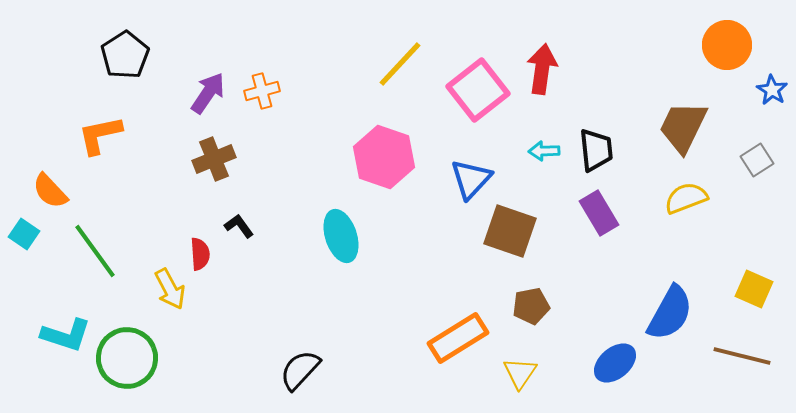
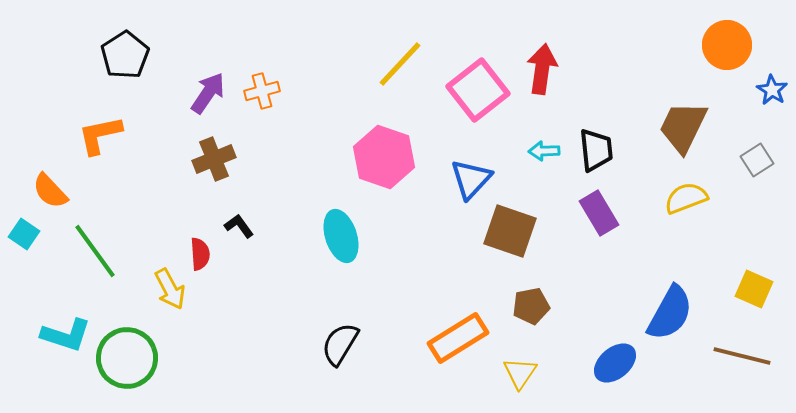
black semicircle: moved 40 px right, 26 px up; rotated 12 degrees counterclockwise
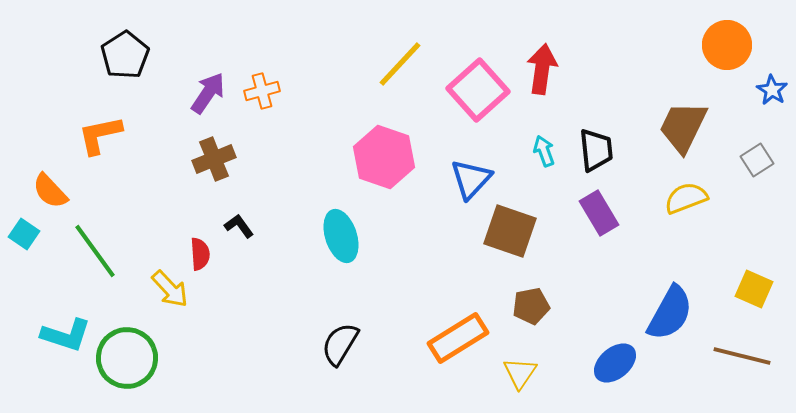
pink square: rotated 4 degrees counterclockwise
cyan arrow: rotated 72 degrees clockwise
yellow arrow: rotated 15 degrees counterclockwise
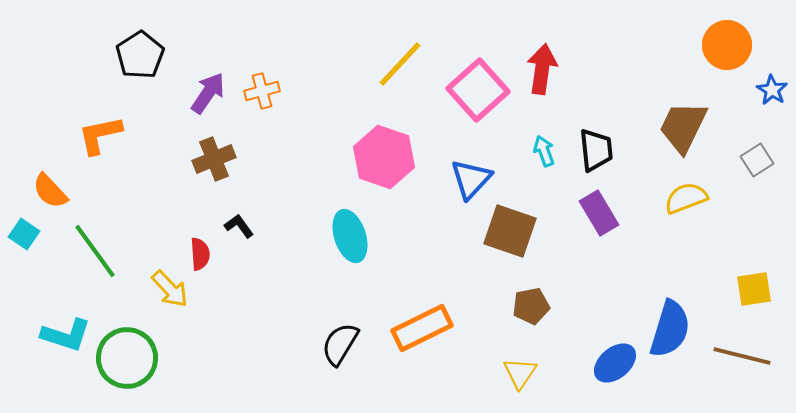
black pentagon: moved 15 px right
cyan ellipse: moved 9 px right
yellow square: rotated 33 degrees counterclockwise
blue semicircle: moved 16 px down; rotated 12 degrees counterclockwise
orange rectangle: moved 36 px left, 10 px up; rotated 6 degrees clockwise
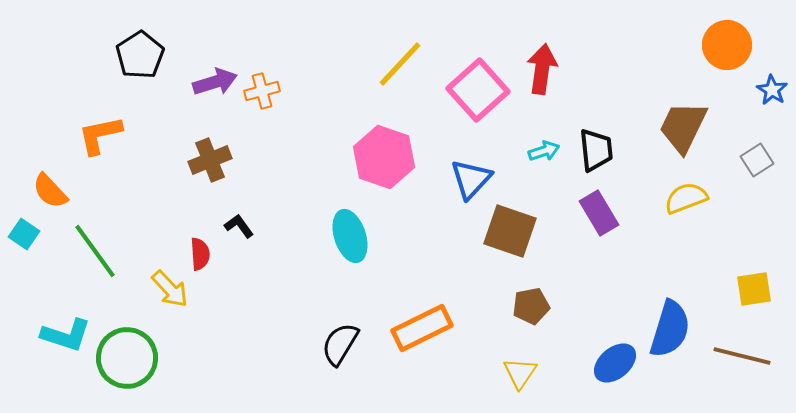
purple arrow: moved 7 px right, 11 px up; rotated 39 degrees clockwise
cyan arrow: rotated 92 degrees clockwise
brown cross: moved 4 px left, 1 px down
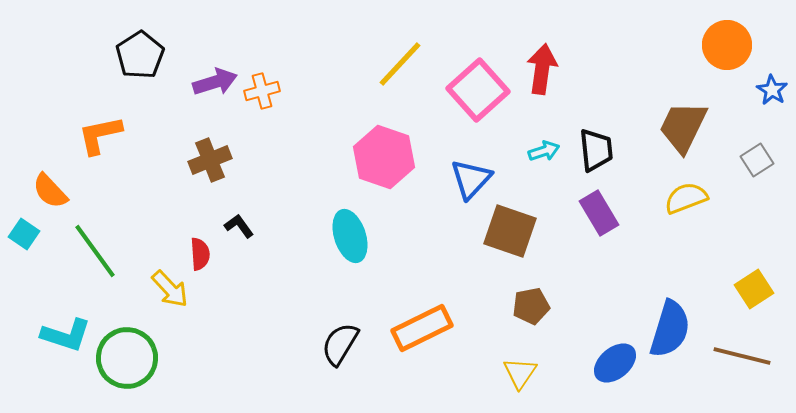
yellow square: rotated 24 degrees counterclockwise
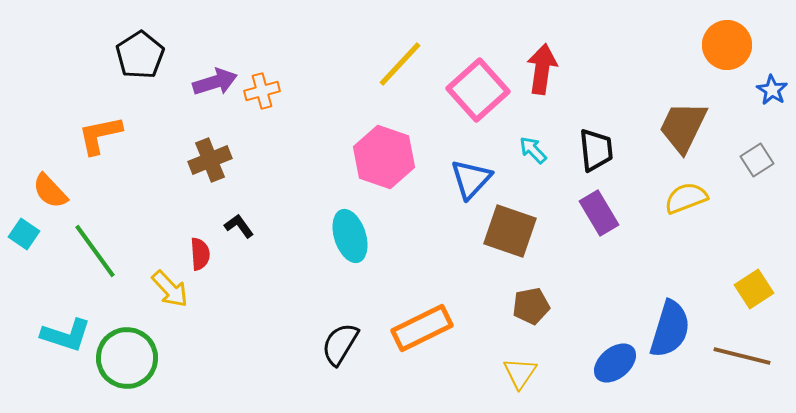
cyan arrow: moved 11 px left, 1 px up; rotated 116 degrees counterclockwise
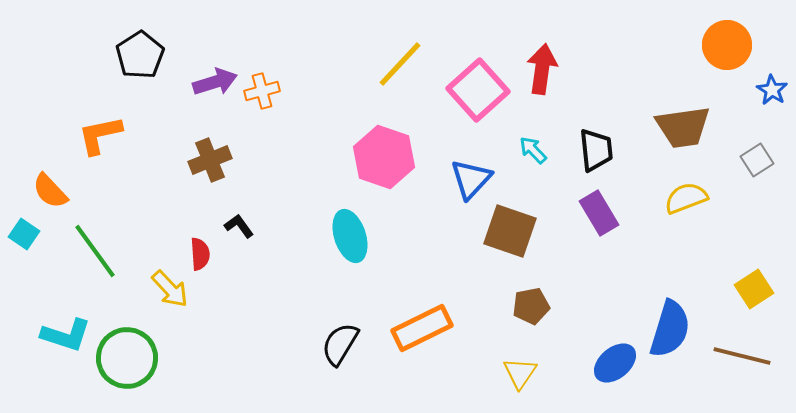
brown trapezoid: rotated 124 degrees counterclockwise
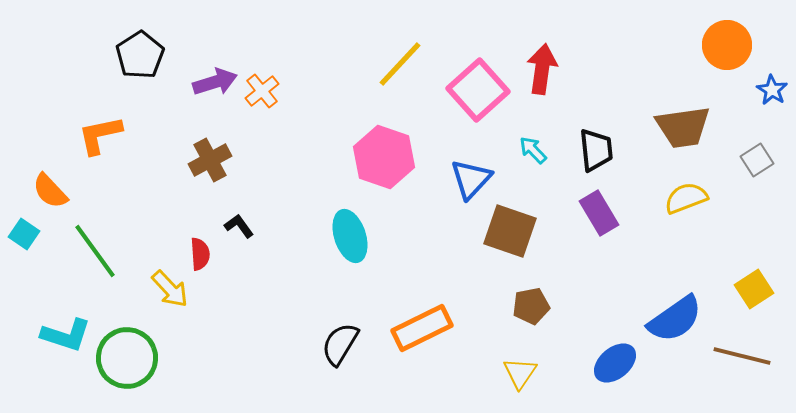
orange cross: rotated 24 degrees counterclockwise
brown cross: rotated 6 degrees counterclockwise
blue semicircle: moved 5 px right, 10 px up; rotated 38 degrees clockwise
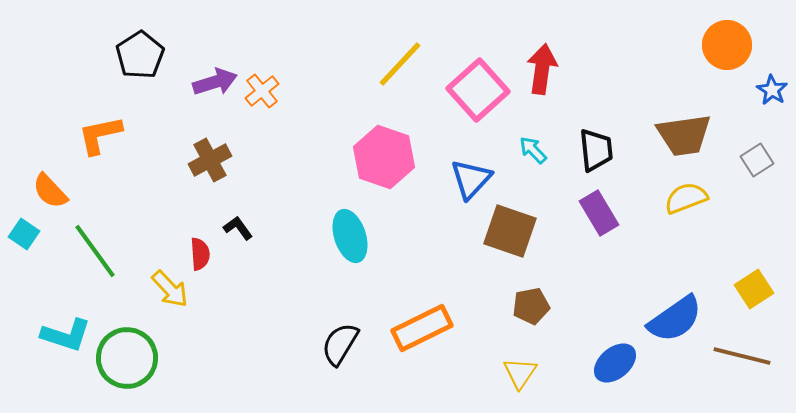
brown trapezoid: moved 1 px right, 8 px down
black L-shape: moved 1 px left, 2 px down
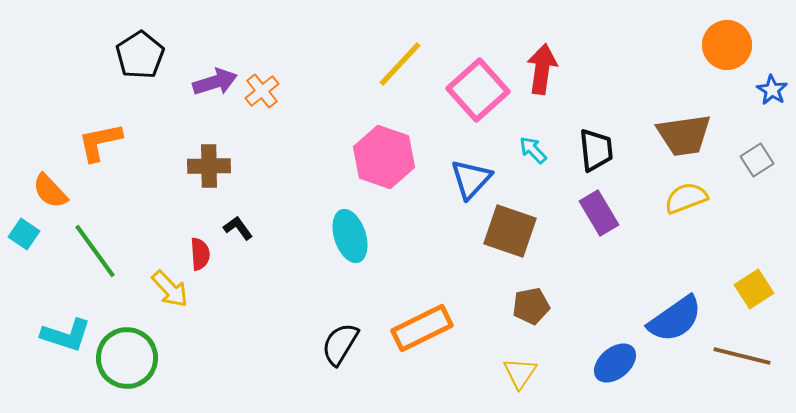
orange L-shape: moved 7 px down
brown cross: moved 1 px left, 6 px down; rotated 27 degrees clockwise
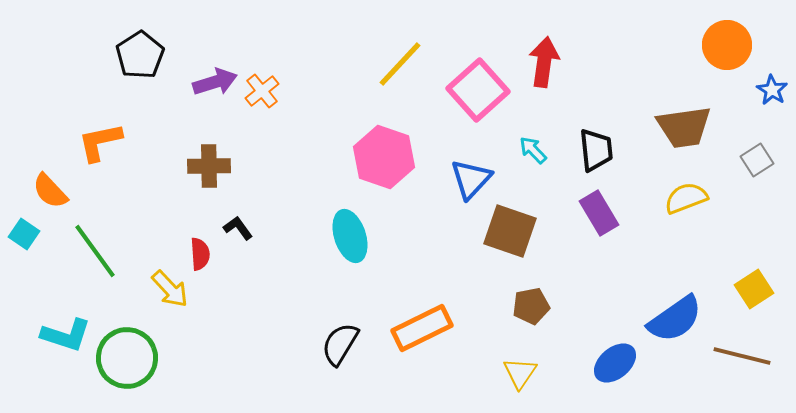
red arrow: moved 2 px right, 7 px up
brown trapezoid: moved 8 px up
